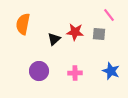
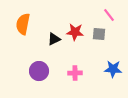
black triangle: rotated 16 degrees clockwise
blue star: moved 2 px right, 2 px up; rotated 18 degrees counterclockwise
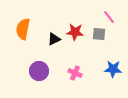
pink line: moved 2 px down
orange semicircle: moved 5 px down
pink cross: rotated 24 degrees clockwise
